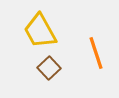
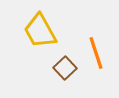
brown square: moved 16 px right
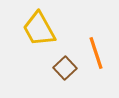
yellow trapezoid: moved 1 px left, 2 px up
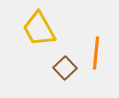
orange line: rotated 24 degrees clockwise
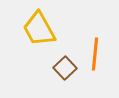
orange line: moved 1 px left, 1 px down
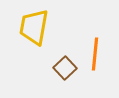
yellow trapezoid: moved 5 px left, 2 px up; rotated 39 degrees clockwise
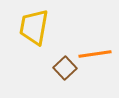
orange line: rotated 76 degrees clockwise
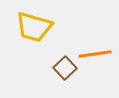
yellow trapezoid: rotated 84 degrees counterclockwise
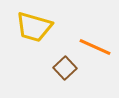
orange line: moved 7 px up; rotated 32 degrees clockwise
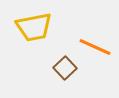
yellow trapezoid: rotated 27 degrees counterclockwise
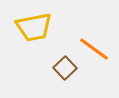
orange line: moved 1 px left, 2 px down; rotated 12 degrees clockwise
